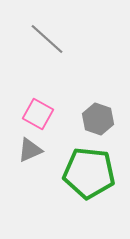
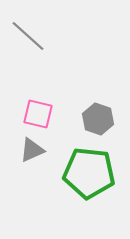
gray line: moved 19 px left, 3 px up
pink square: rotated 16 degrees counterclockwise
gray triangle: moved 2 px right
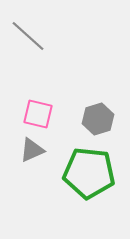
gray hexagon: rotated 24 degrees clockwise
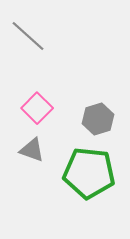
pink square: moved 1 px left, 6 px up; rotated 32 degrees clockwise
gray triangle: rotated 44 degrees clockwise
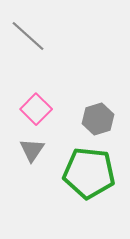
pink square: moved 1 px left, 1 px down
gray triangle: rotated 44 degrees clockwise
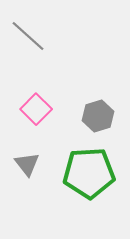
gray hexagon: moved 3 px up
gray triangle: moved 5 px left, 14 px down; rotated 12 degrees counterclockwise
green pentagon: rotated 9 degrees counterclockwise
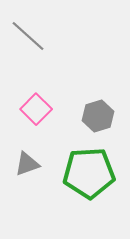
gray triangle: rotated 48 degrees clockwise
